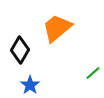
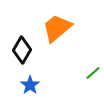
black diamond: moved 2 px right
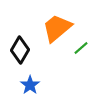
black diamond: moved 2 px left
green line: moved 12 px left, 25 px up
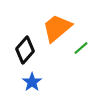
black diamond: moved 5 px right; rotated 12 degrees clockwise
blue star: moved 2 px right, 3 px up
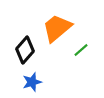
green line: moved 2 px down
blue star: rotated 18 degrees clockwise
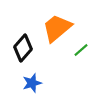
black diamond: moved 2 px left, 2 px up
blue star: moved 1 px down
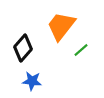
orange trapezoid: moved 4 px right, 2 px up; rotated 12 degrees counterclockwise
blue star: moved 2 px up; rotated 24 degrees clockwise
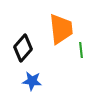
orange trapezoid: moved 3 px down; rotated 136 degrees clockwise
green line: rotated 56 degrees counterclockwise
